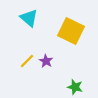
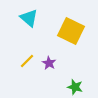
purple star: moved 3 px right, 2 px down
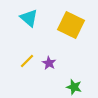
yellow square: moved 6 px up
green star: moved 1 px left
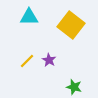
cyan triangle: moved 1 px up; rotated 42 degrees counterclockwise
yellow square: rotated 12 degrees clockwise
purple star: moved 3 px up
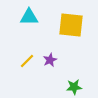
yellow square: rotated 32 degrees counterclockwise
purple star: moved 1 px right; rotated 16 degrees clockwise
green star: rotated 21 degrees counterclockwise
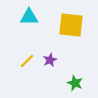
green star: moved 1 px right, 4 px up; rotated 28 degrees clockwise
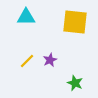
cyan triangle: moved 3 px left
yellow square: moved 4 px right, 3 px up
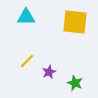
purple star: moved 1 px left, 12 px down
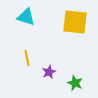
cyan triangle: rotated 18 degrees clockwise
yellow line: moved 3 px up; rotated 56 degrees counterclockwise
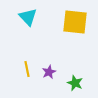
cyan triangle: moved 2 px right; rotated 30 degrees clockwise
yellow line: moved 11 px down
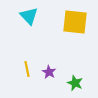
cyan triangle: moved 1 px right, 1 px up
purple star: rotated 16 degrees counterclockwise
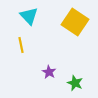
yellow square: rotated 28 degrees clockwise
yellow line: moved 6 px left, 24 px up
